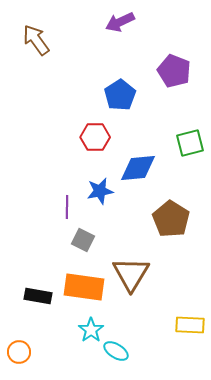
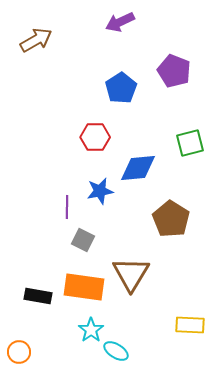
brown arrow: rotated 96 degrees clockwise
blue pentagon: moved 1 px right, 7 px up
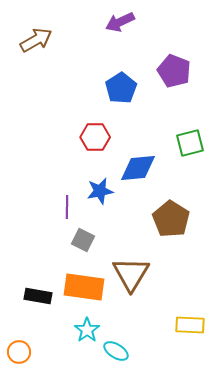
cyan star: moved 4 px left
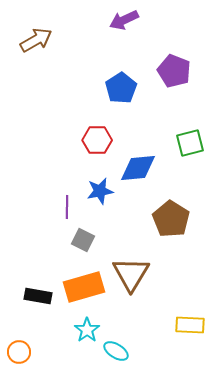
purple arrow: moved 4 px right, 2 px up
red hexagon: moved 2 px right, 3 px down
orange rectangle: rotated 24 degrees counterclockwise
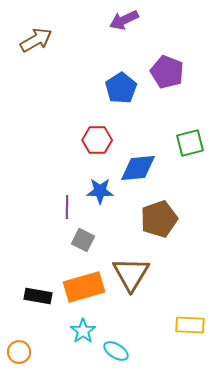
purple pentagon: moved 7 px left, 1 px down
blue star: rotated 12 degrees clockwise
brown pentagon: moved 12 px left; rotated 21 degrees clockwise
cyan star: moved 4 px left, 1 px down
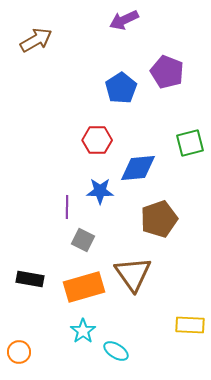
brown triangle: moved 2 px right; rotated 6 degrees counterclockwise
black rectangle: moved 8 px left, 17 px up
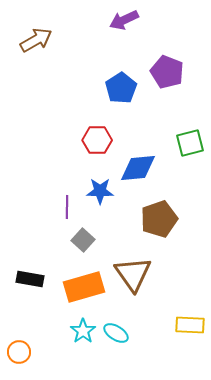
gray square: rotated 15 degrees clockwise
cyan ellipse: moved 18 px up
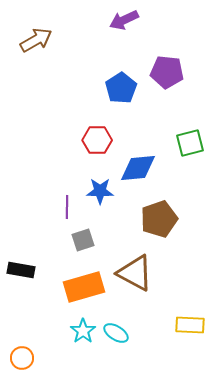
purple pentagon: rotated 16 degrees counterclockwise
gray square: rotated 30 degrees clockwise
brown triangle: moved 2 px right, 1 px up; rotated 27 degrees counterclockwise
black rectangle: moved 9 px left, 9 px up
orange circle: moved 3 px right, 6 px down
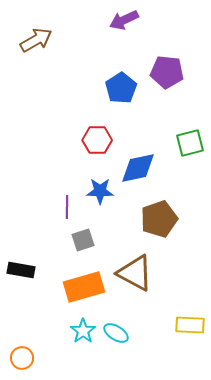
blue diamond: rotated 6 degrees counterclockwise
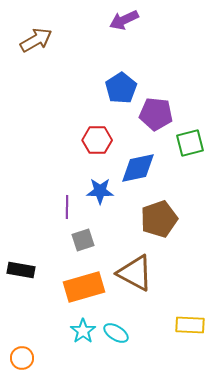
purple pentagon: moved 11 px left, 42 px down
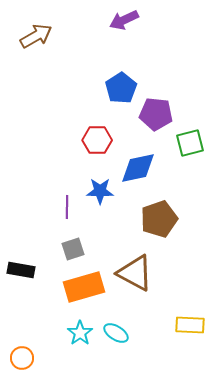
brown arrow: moved 4 px up
gray square: moved 10 px left, 9 px down
cyan star: moved 3 px left, 2 px down
